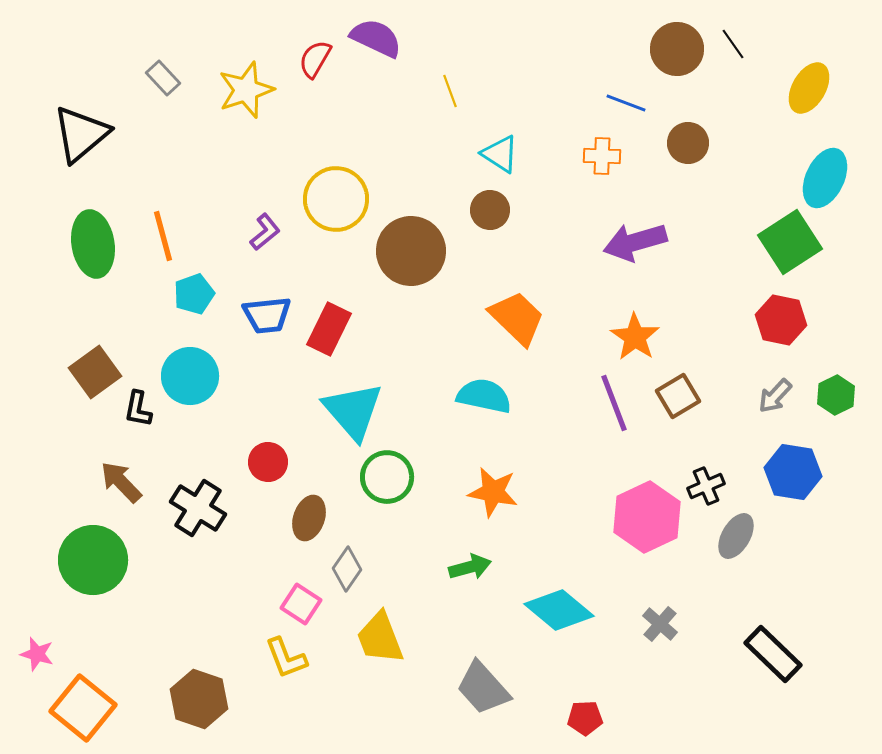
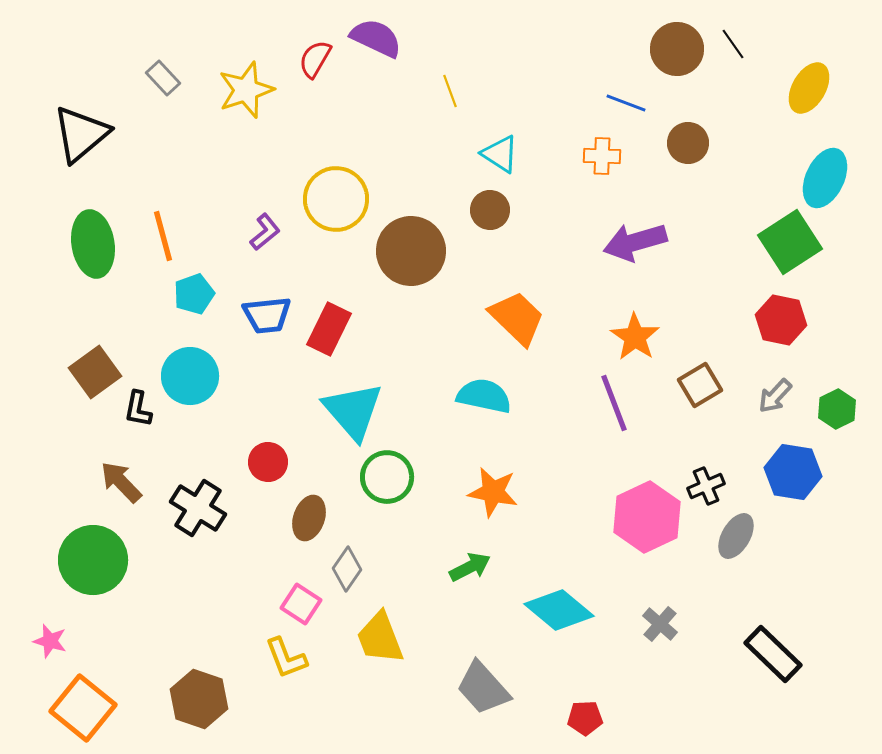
green hexagon at (836, 395): moved 1 px right, 14 px down
brown square at (678, 396): moved 22 px right, 11 px up
green arrow at (470, 567): rotated 12 degrees counterclockwise
pink star at (37, 654): moved 13 px right, 13 px up
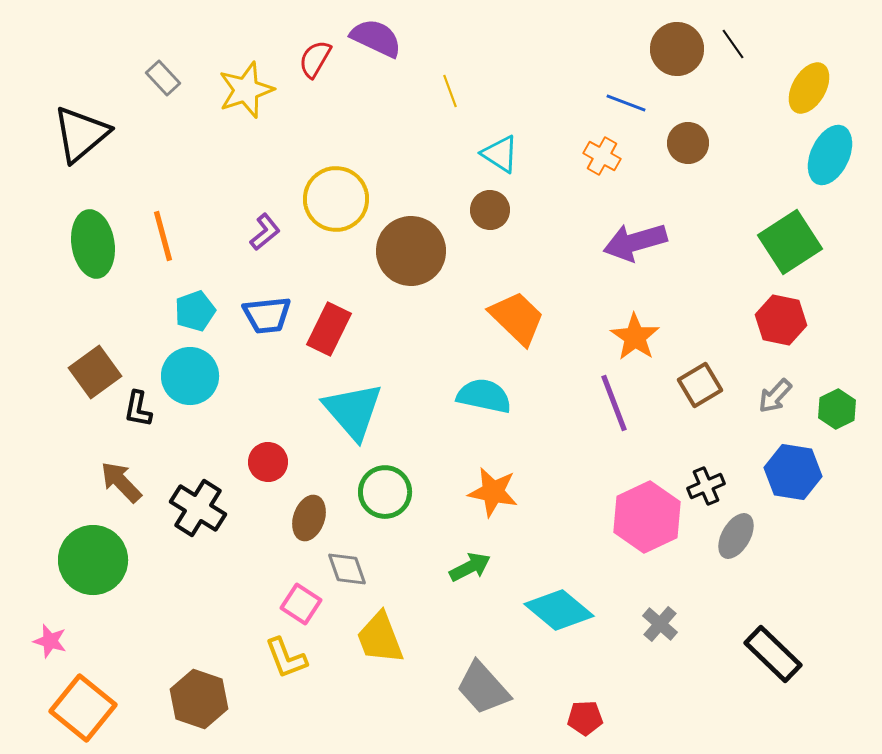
orange cross at (602, 156): rotated 27 degrees clockwise
cyan ellipse at (825, 178): moved 5 px right, 23 px up
cyan pentagon at (194, 294): moved 1 px right, 17 px down
green circle at (387, 477): moved 2 px left, 15 px down
gray diamond at (347, 569): rotated 54 degrees counterclockwise
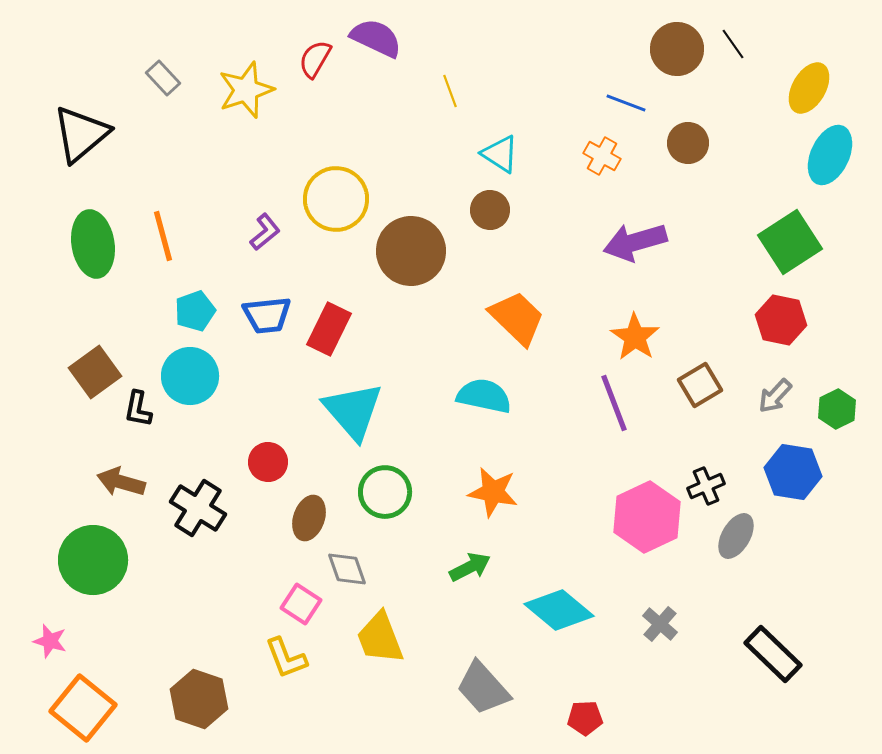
brown arrow at (121, 482): rotated 30 degrees counterclockwise
